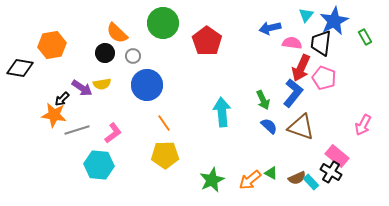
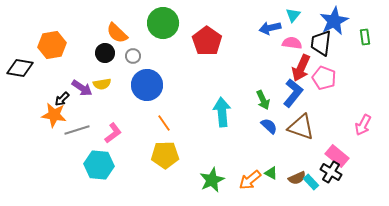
cyan triangle: moved 13 px left
green rectangle: rotated 21 degrees clockwise
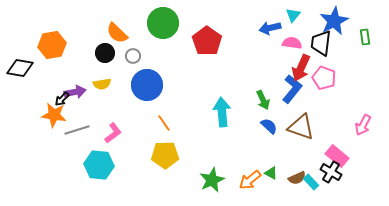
purple arrow: moved 7 px left, 4 px down; rotated 45 degrees counterclockwise
blue L-shape: moved 1 px left, 4 px up
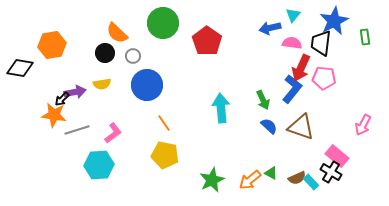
pink pentagon: rotated 15 degrees counterclockwise
cyan arrow: moved 1 px left, 4 px up
yellow pentagon: rotated 12 degrees clockwise
cyan hexagon: rotated 8 degrees counterclockwise
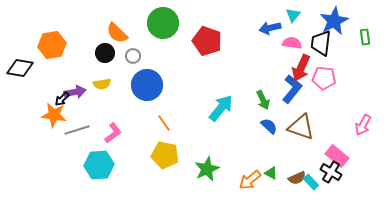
red pentagon: rotated 16 degrees counterclockwise
cyan arrow: rotated 44 degrees clockwise
green star: moved 5 px left, 11 px up
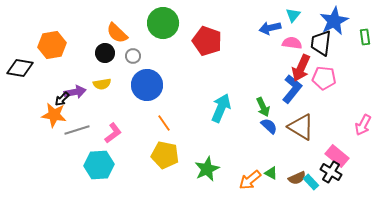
green arrow: moved 7 px down
cyan arrow: rotated 16 degrees counterclockwise
brown triangle: rotated 12 degrees clockwise
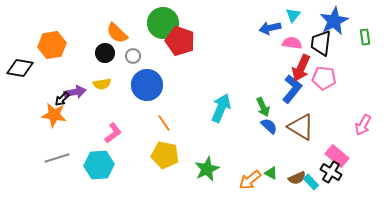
red pentagon: moved 27 px left
gray line: moved 20 px left, 28 px down
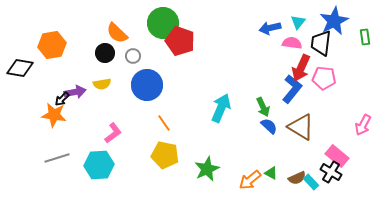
cyan triangle: moved 5 px right, 7 px down
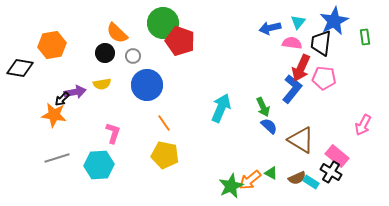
brown triangle: moved 13 px down
pink L-shape: rotated 35 degrees counterclockwise
green star: moved 24 px right, 17 px down
cyan rectangle: rotated 14 degrees counterclockwise
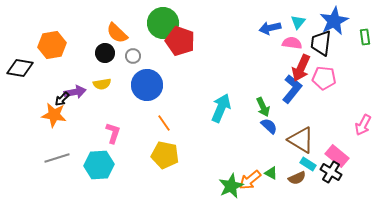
cyan rectangle: moved 3 px left, 18 px up
